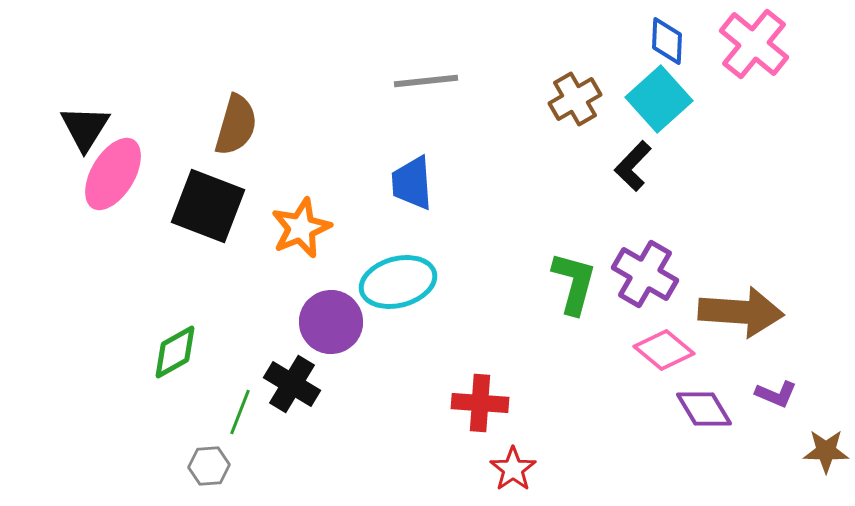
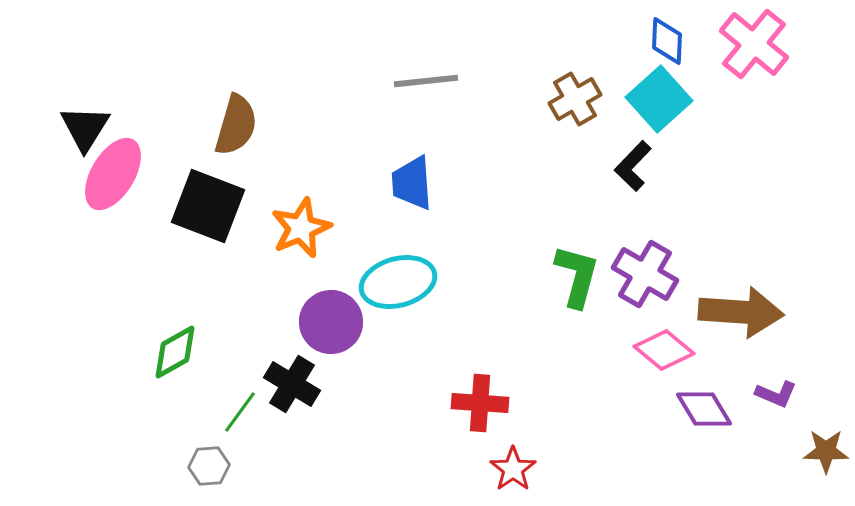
green L-shape: moved 3 px right, 7 px up
green line: rotated 15 degrees clockwise
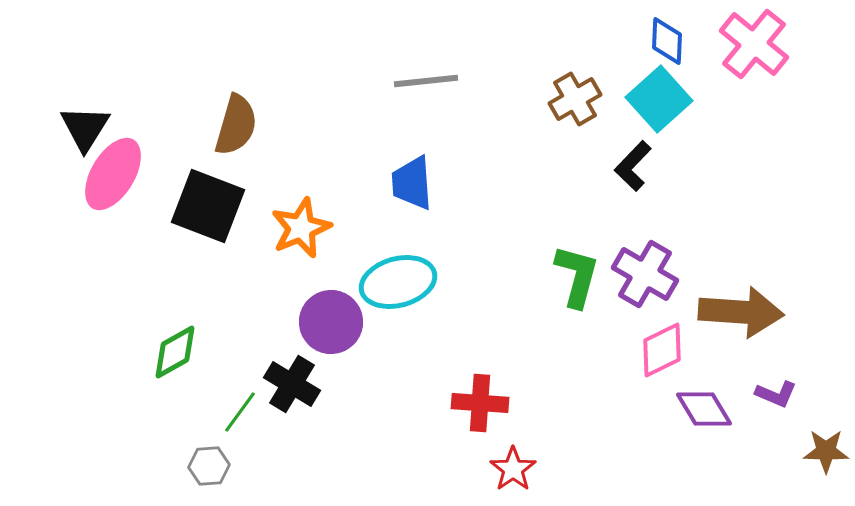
pink diamond: moved 2 px left; rotated 66 degrees counterclockwise
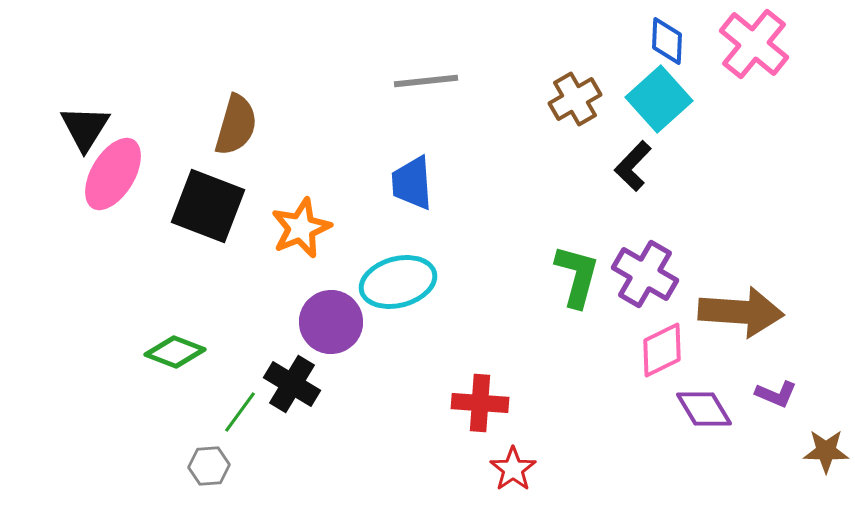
green diamond: rotated 50 degrees clockwise
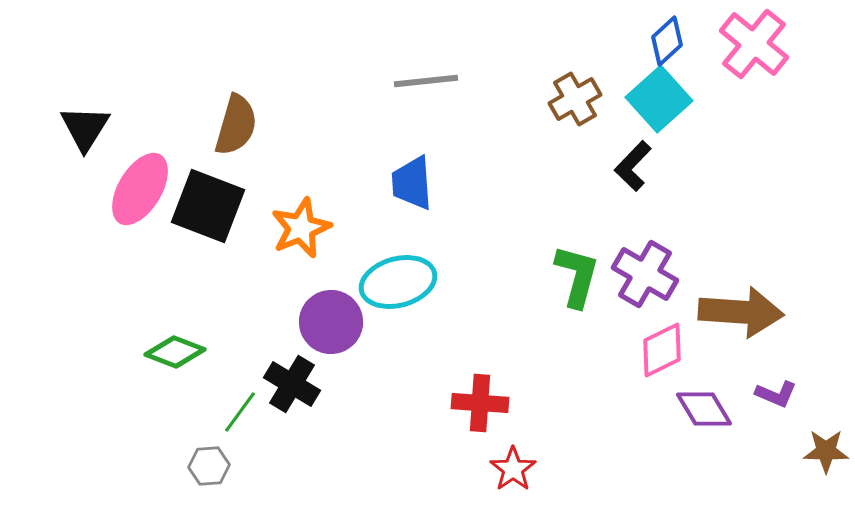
blue diamond: rotated 45 degrees clockwise
pink ellipse: moved 27 px right, 15 px down
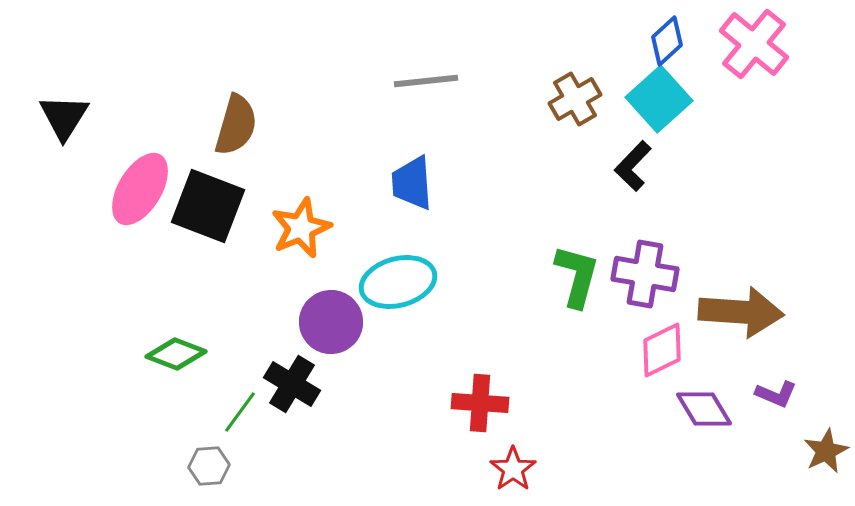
black triangle: moved 21 px left, 11 px up
purple cross: rotated 20 degrees counterclockwise
green diamond: moved 1 px right, 2 px down
brown star: rotated 27 degrees counterclockwise
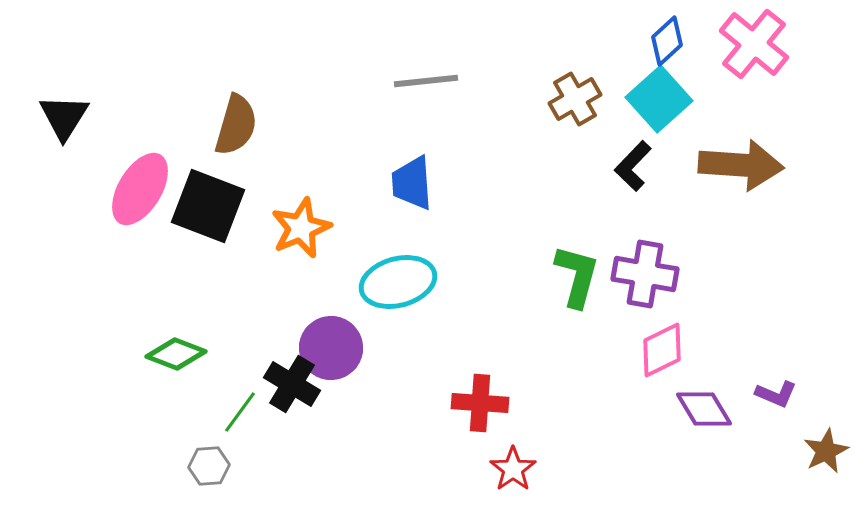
brown arrow: moved 147 px up
purple circle: moved 26 px down
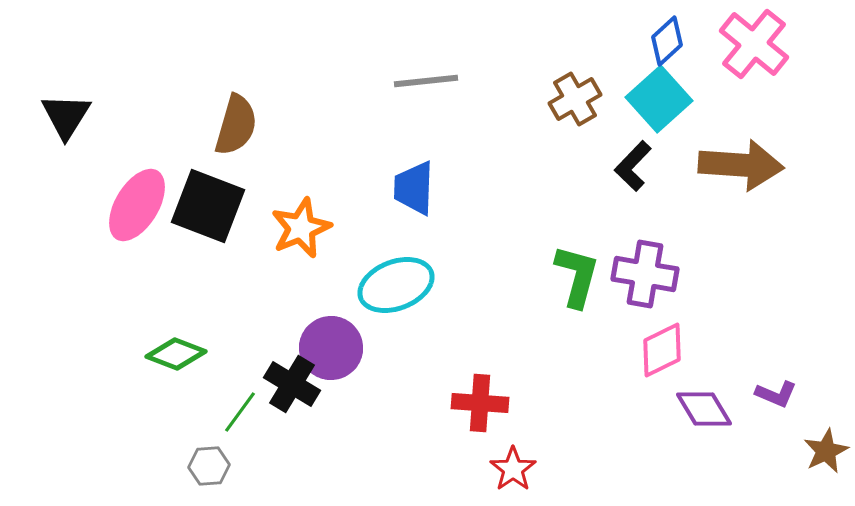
black triangle: moved 2 px right, 1 px up
blue trapezoid: moved 2 px right, 5 px down; rotated 6 degrees clockwise
pink ellipse: moved 3 px left, 16 px down
cyan ellipse: moved 2 px left, 3 px down; rotated 6 degrees counterclockwise
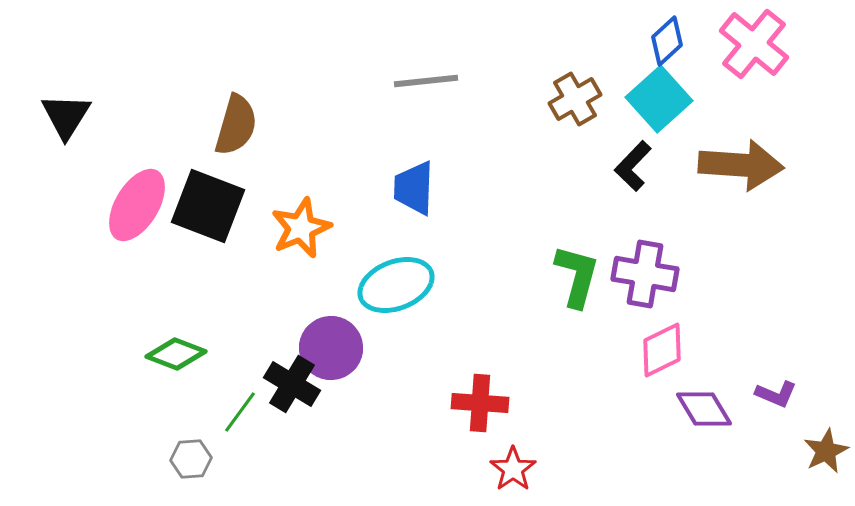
gray hexagon: moved 18 px left, 7 px up
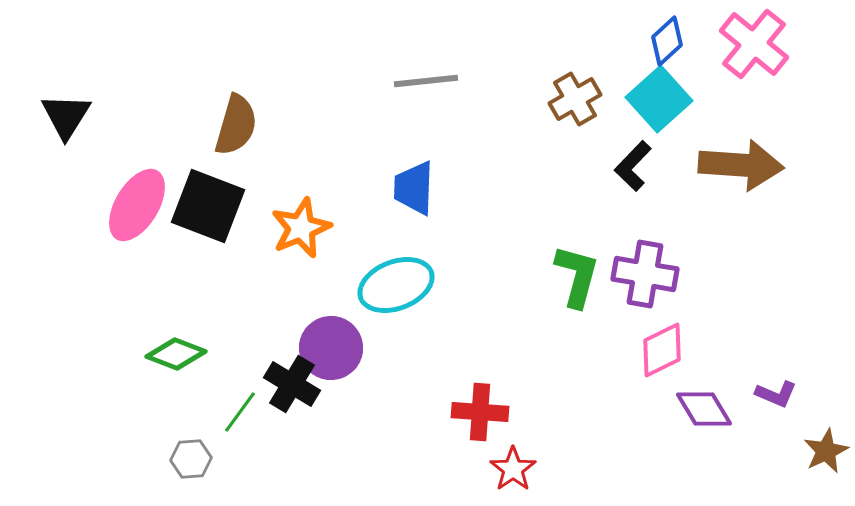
red cross: moved 9 px down
